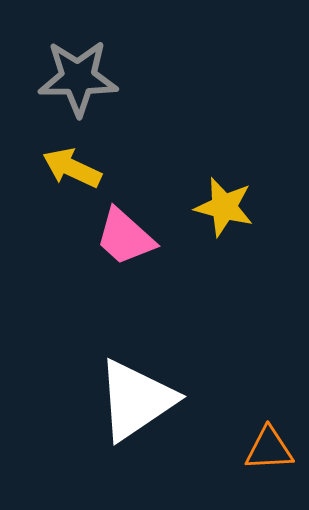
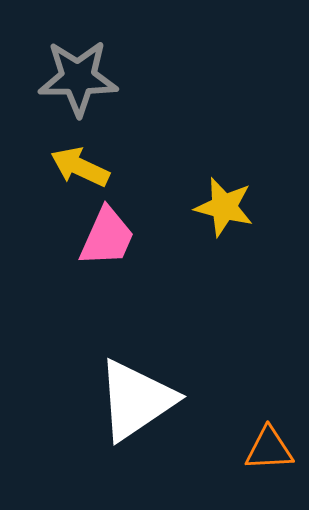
yellow arrow: moved 8 px right, 1 px up
pink trapezoid: moved 18 px left; rotated 108 degrees counterclockwise
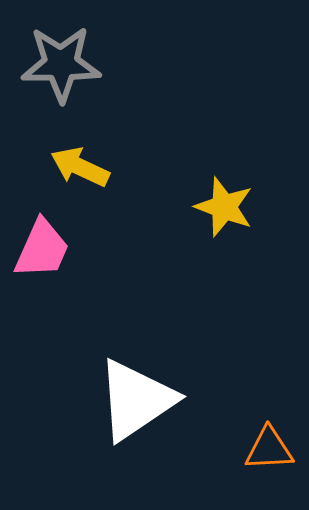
gray star: moved 17 px left, 14 px up
yellow star: rotated 6 degrees clockwise
pink trapezoid: moved 65 px left, 12 px down
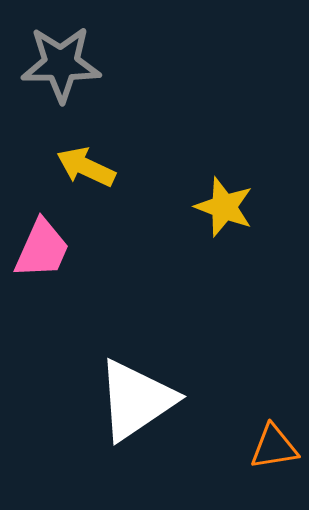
yellow arrow: moved 6 px right
orange triangle: moved 5 px right, 2 px up; rotated 6 degrees counterclockwise
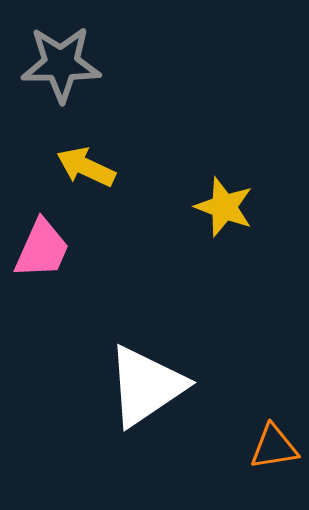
white triangle: moved 10 px right, 14 px up
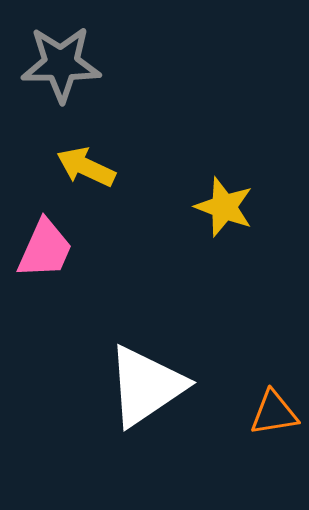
pink trapezoid: moved 3 px right
orange triangle: moved 34 px up
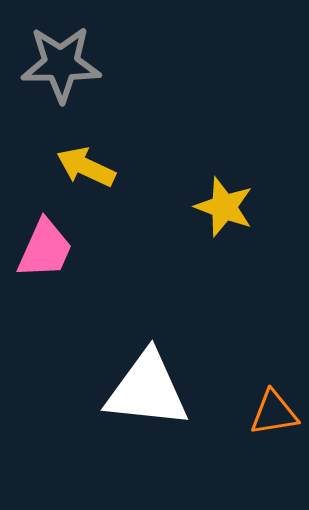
white triangle: moved 1 px right, 4 px down; rotated 40 degrees clockwise
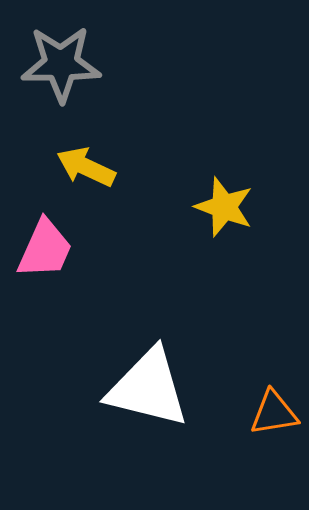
white triangle: moved 1 px right, 2 px up; rotated 8 degrees clockwise
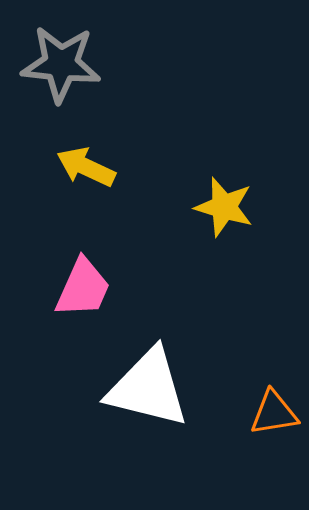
gray star: rotated 6 degrees clockwise
yellow star: rotated 4 degrees counterclockwise
pink trapezoid: moved 38 px right, 39 px down
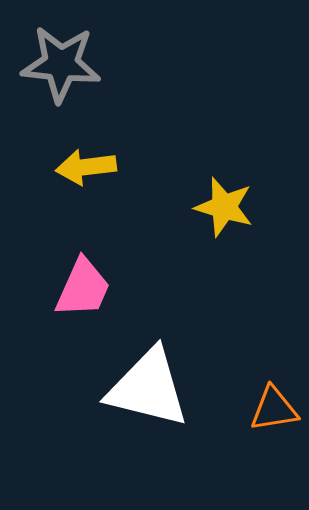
yellow arrow: rotated 32 degrees counterclockwise
orange triangle: moved 4 px up
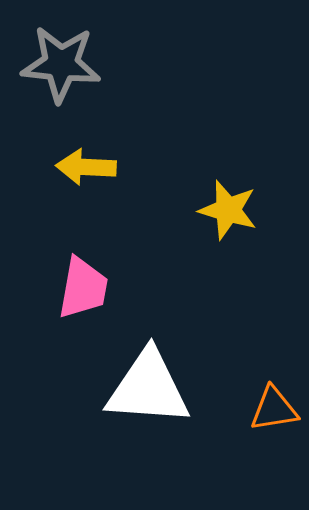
yellow arrow: rotated 10 degrees clockwise
yellow star: moved 4 px right, 3 px down
pink trapezoid: rotated 14 degrees counterclockwise
white triangle: rotated 10 degrees counterclockwise
